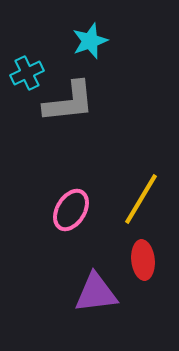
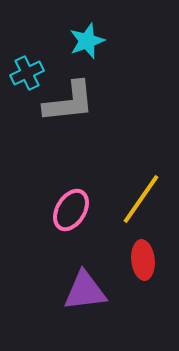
cyan star: moved 3 px left
yellow line: rotated 4 degrees clockwise
purple triangle: moved 11 px left, 2 px up
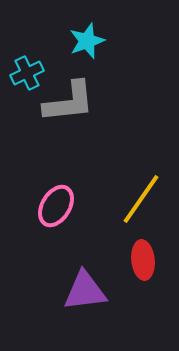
pink ellipse: moved 15 px left, 4 px up
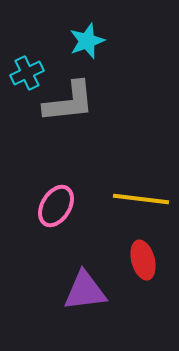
yellow line: rotated 62 degrees clockwise
red ellipse: rotated 9 degrees counterclockwise
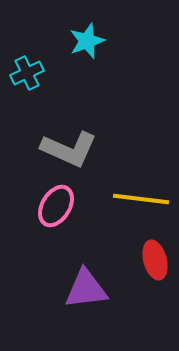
gray L-shape: moved 47 px down; rotated 30 degrees clockwise
red ellipse: moved 12 px right
purple triangle: moved 1 px right, 2 px up
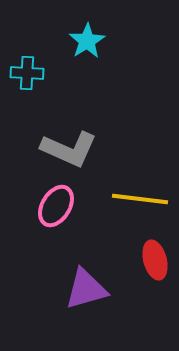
cyan star: rotated 12 degrees counterclockwise
cyan cross: rotated 28 degrees clockwise
yellow line: moved 1 px left
purple triangle: rotated 9 degrees counterclockwise
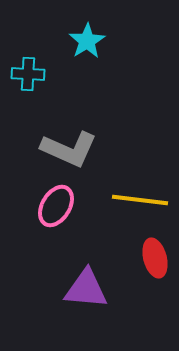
cyan cross: moved 1 px right, 1 px down
yellow line: moved 1 px down
red ellipse: moved 2 px up
purple triangle: rotated 21 degrees clockwise
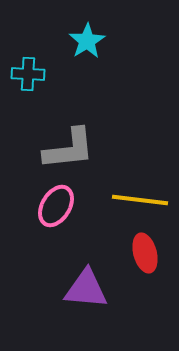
gray L-shape: rotated 30 degrees counterclockwise
red ellipse: moved 10 px left, 5 px up
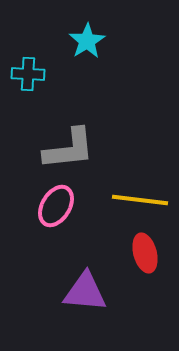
purple triangle: moved 1 px left, 3 px down
